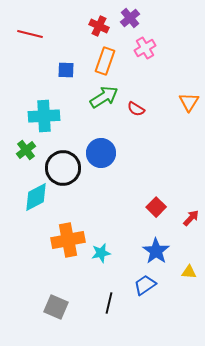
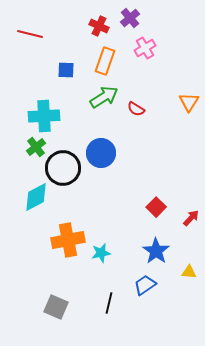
green cross: moved 10 px right, 3 px up
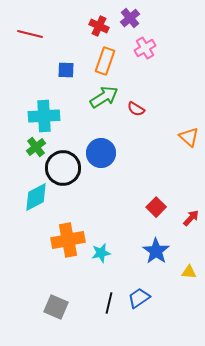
orange triangle: moved 35 px down; rotated 20 degrees counterclockwise
blue trapezoid: moved 6 px left, 13 px down
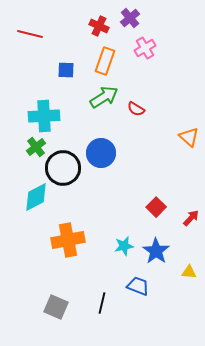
cyan star: moved 23 px right, 7 px up
blue trapezoid: moved 1 px left, 12 px up; rotated 55 degrees clockwise
black line: moved 7 px left
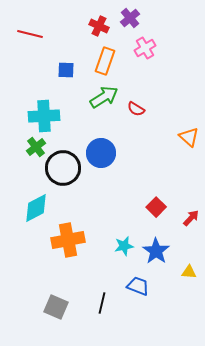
cyan diamond: moved 11 px down
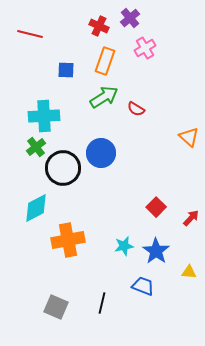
blue trapezoid: moved 5 px right
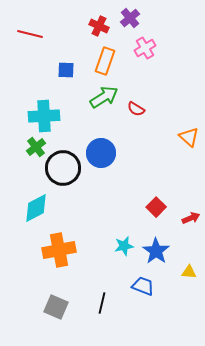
red arrow: rotated 24 degrees clockwise
orange cross: moved 9 px left, 10 px down
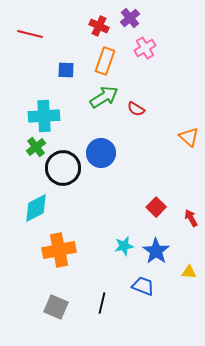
red arrow: rotated 96 degrees counterclockwise
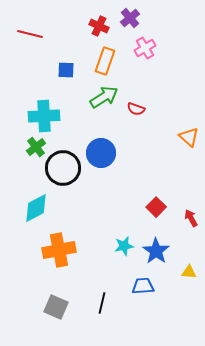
red semicircle: rotated 12 degrees counterclockwise
blue trapezoid: rotated 25 degrees counterclockwise
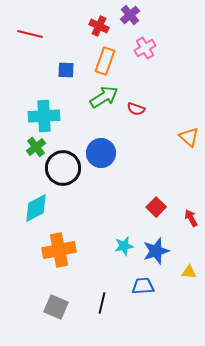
purple cross: moved 3 px up
blue star: rotated 20 degrees clockwise
